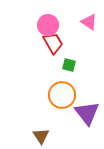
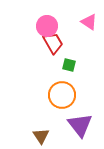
pink circle: moved 1 px left, 1 px down
purple triangle: moved 7 px left, 12 px down
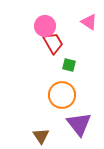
pink circle: moved 2 px left
purple triangle: moved 1 px left, 1 px up
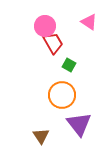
green square: rotated 16 degrees clockwise
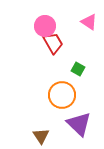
green square: moved 9 px right, 4 px down
purple triangle: rotated 8 degrees counterclockwise
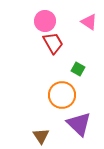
pink circle: moved 5 px up
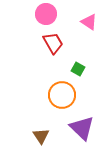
pink circle: moved 1 px right, 7 px up
purple triangle: moved 3 px right, 4 px down
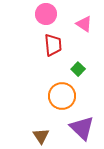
pink triangle: moved 5 px left, 2 px down
red trapezoid: moved 2 px down; rotated 25 degrees clockwise
green square: rotated 16 degrees clockwise
orange circle: moved 1 px down
